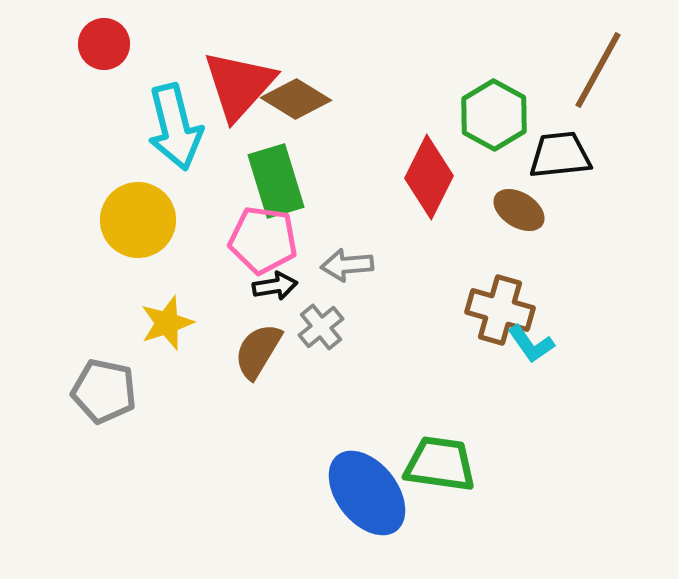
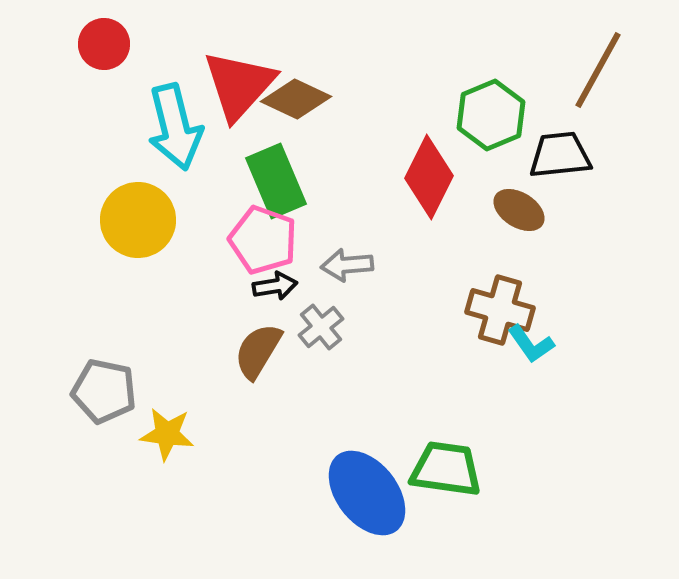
brown diamond: rotated 6 degrees counterclockwise
green hexagon: moved 3 px left; rotated 8 degrees clockwise
green rectangle: rotated 6 degrees counterclockwise
pink pentagon: rotated 12 degrees clockwise
yellow star: moved 111 px down; rotated 26 degrees clockwise
green trapezoid: moved 6 px right, 5 px down
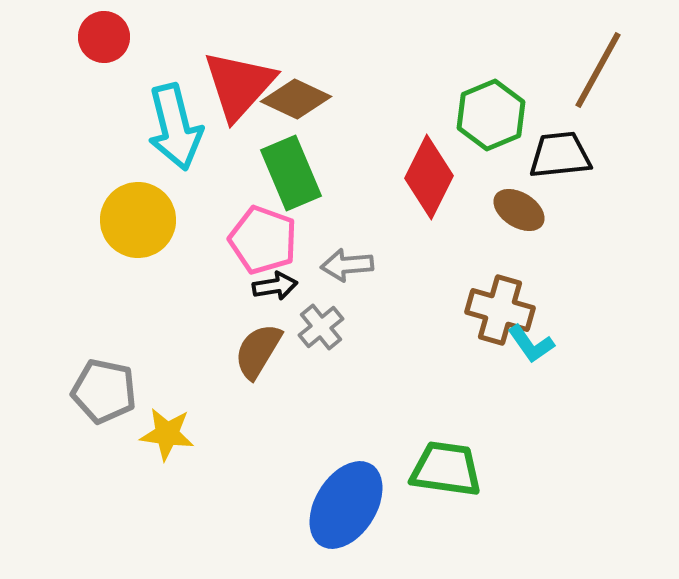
red circle: moved 7 px up
green rectangle: moved 15 px right, 8 px up
blue ellipse: moved 21 px left, 12 px down; rotated 70 degrees clockwise
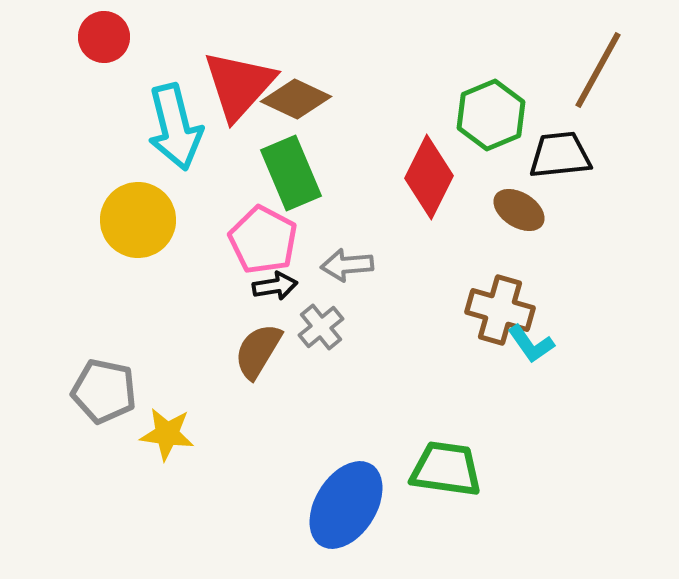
pink pentagon: rotated 8 degrees clockwise
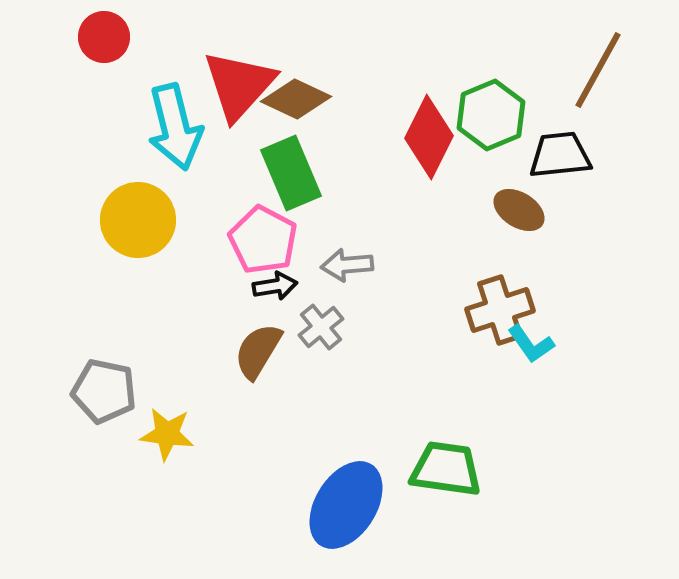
red diamond: moved 40 px up
brown cross: rotated 34 degrees counterclockwise
